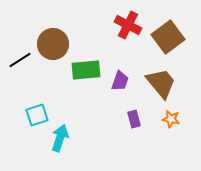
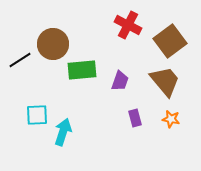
brown square: moved 2 px right, 4 px down
green rectangle: moved 4 px left
brown trapezoid: moved 4 px right, 2 px up
cyan square: rotated 15 degrees clockwise
purple rectangle: moved 1 px right, 1 px up
cyan arrow: moved 3 px right, 6 px up
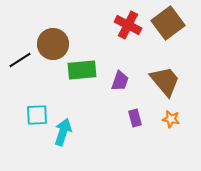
brown square: moved 2 px left, 18 px up
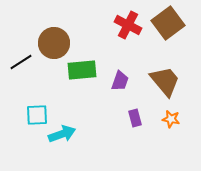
brown circle: moved 1 px right, 1 px up
black line: moved 1 px right, 2 px down
cyan arrow: moved 1 px left, 2 px down; rotated 52 degrees clockwise
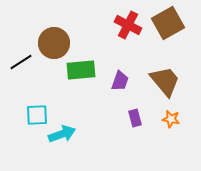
brown square: rotated 8 degrees clockwise
green rectangle: moved 1 px left
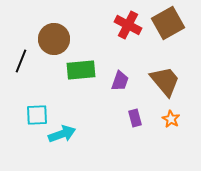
brown circle: moved 4 px up
black line: moved 1 px up; rotated 35 degrees counterclockwise
orange star: rotated 18 degrees clockwise
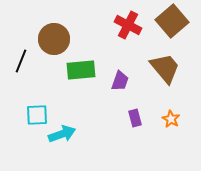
brown square: moved 4 px right, 2 px up; rotated 12 degrees counterclockwise
brown trapezoid: moved 13 px up
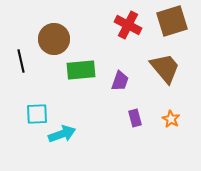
brown square: rotated 24 degrees clockwise
black line: rotated 35 degrees counterclockwise
cyan square: moved 1 px up
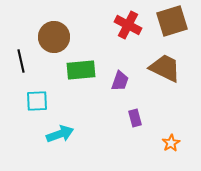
brown circle: moved 2 px up
brown trapezoid: rotated 24 degrees counterclockwise
cyan square: moved 13 px up
orange star: moved 24 px down; rotated 12 degrees clockwise
cyan arrow: moved 2 px left
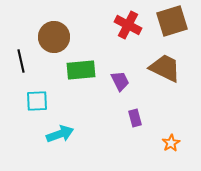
purple trapezoid: rotated 45 degrees counterclockwise
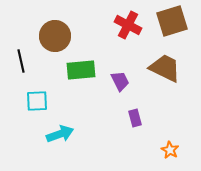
brown circle: moved 1 px right, 1 px up
orange star: moved 1 px left, 7 px down; rotated 12 degrees counterclockwise
